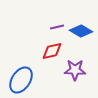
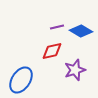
purple star: rotated 20 degrees counterclockwise
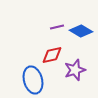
red diamond: moved 4 px down
blue ellipse: moved 12 px right; rotated 48 degrees counterclockwise
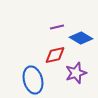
blue diamond: moved 7 px down
red diamond: moved 3 px right
purple star: moved 1 px right, 3 px down
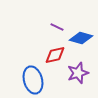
purple line: rotated 40 degrees clockwise
blue diamond: rotated 15 degrees counterclockwise
purple star: moved 2 px right
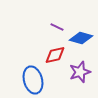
purple star: moved 2 px right, 1 px up
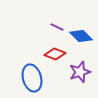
blue diamond: moved 2 px up; rotated 30 degrees clockwise
red diamond: moved 1 px up; rotated 35 degrees clockwise
blue ellipse: moved 1 px left, 2 px up
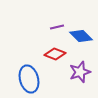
purple line: rotated 40 degrees counterclockwise
blue ellipse: moved 3 px left, 1 px down
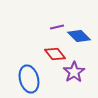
blue diamond: moved 2 px left
red diamond: rotated 30 degrees clockwise
purple star: moved 6 px left; rotated 15 degrees counterclockwise
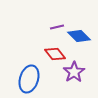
blue ellipse: rotated 32 degrees clockwise
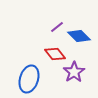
purple line: rotated 24 degrees counterclockwise
